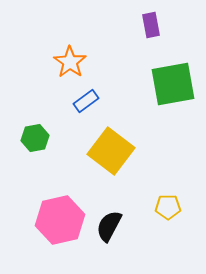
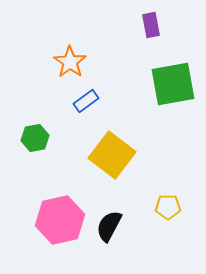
yellow square: moved 1 px right, 4 px down
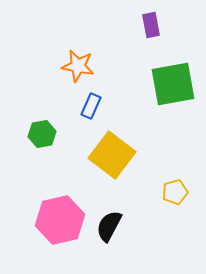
orange star: moved 8 px right, 4 px down; rotated 24 degrees counterclockwise
blue rectangle: moved 5 px right, 5 px down; rotated 30 degrees counterclockwise
green hexagon: moved 7 px right, 4 px up
yellow pentagon: moved 7 px right, 15 px up; rotated 15 degrees counterclockwise
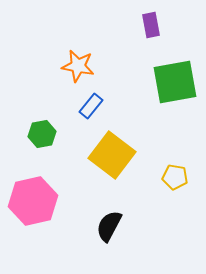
green square: moved 2 px right, 2 px up
blue rectangle: rotated 15 degrees clockwise
yellow pentagon: moved 15 px up; rotated 25 degrees clockwise
pink hexagon: moved 27 px left, 19 px up
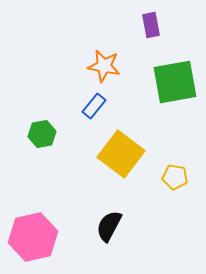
orange star: moved 26 px right
blue rectangle: moved 3 px right
yellow square: moved 9 px right, 1 px up
pink hexagon: moved 36 px down
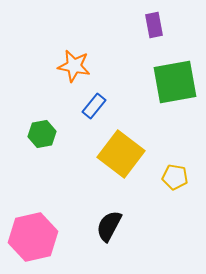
purple rectangle: moved 3 px right
orange star: moved 30 px left
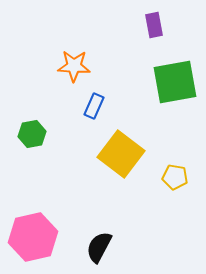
orange star: rotated 8 degrees counterclockwise
blue rectangle: rotated 15 degrees counterclockwise
green hexagon: moved 10 px left
black semicircle: moved 10 px left, 21 px down
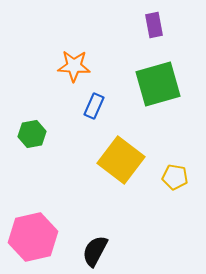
green square: moved 17 px left, 2 px down; rotated 6 degrees counterclockwise
yellow square: moved 6 px down
black semicircle: moved 4 px left, 4 px down
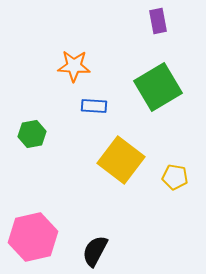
purple rectangle: moved 4 px right, 4 px up
green square: moved 3 px down; rotated 15 degrees counterclockwise
blue rectangle: rotated 70 degrees clockwise
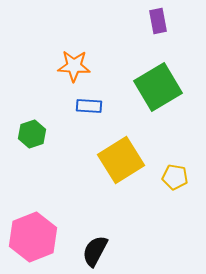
blue rectangle: moved 5 px left
green hexagon: rotated 8 degrees counterclockwise
yellow square: rotated 21 degrees clockwise
pink hexagon: rotated 9 degrees counterclockwise
